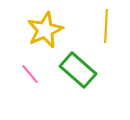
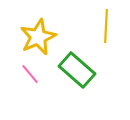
yellow star: moved 7 px left, 7 px down
green rectangle: moved 1 px left
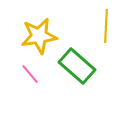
yellow star: moved 1 px right, 1 px up; rotated 15 degrees clockwise
green rectangle: moved 4 px up
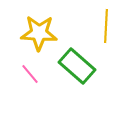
yellow star: moved 3 px up; rotated 12 degrees clockwise
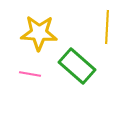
yellow line: moved 1 px right, 1 px down
pink line: rotated 40 degrees counterclockwise
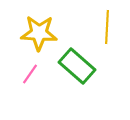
pink line: rotated 65 degrees counterclockwise
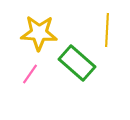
yellow line: moved 3 px down
green rectangle: moved 3 px up
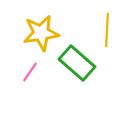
yellow star: moved 2 px right; rotated 12 degrees counterclockwise
pink line: moved 2 px up
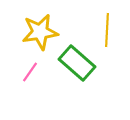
yellow star: moved 1 px left, 1 px up
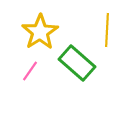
yellow star: rotated 24 degrees counterclockwise
pink line: moved 1 px up
